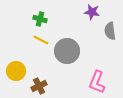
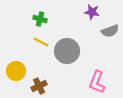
gray semicircle: rotated 102 degrees counterclockwise
yellow line: moved 2 px down
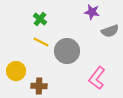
green cross: rotated 24 degrees clockwise
pink L-shape: moved 4 px up; rotated 15 degrees clockwise
brown cross: rotated 28 degrees clockwise
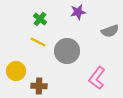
purple star: moved 14 px left; rotated 21 degrees counterclockwise
yellow line: moved 3 px left
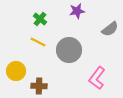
purple star: moved 1 px left, 1 px up
gray semicircle: moved 2 px up; rotated 18 degrees counterclockwise
gray circle: moved 2 px right, 1 px up
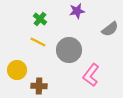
yellow circle: moved 1 px right, 1 px up
pink L-shape: moved 6 px left, 3 px up
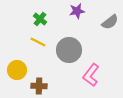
gray semicircle: moved 7 px up
